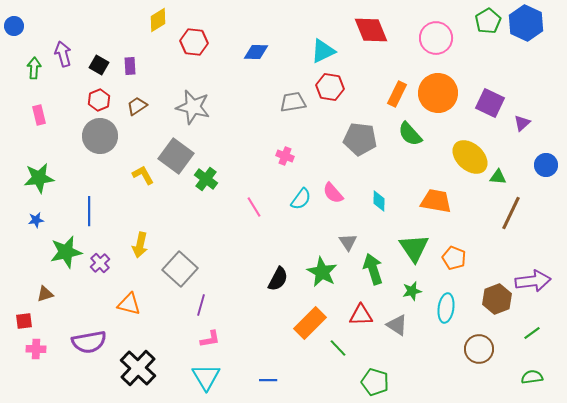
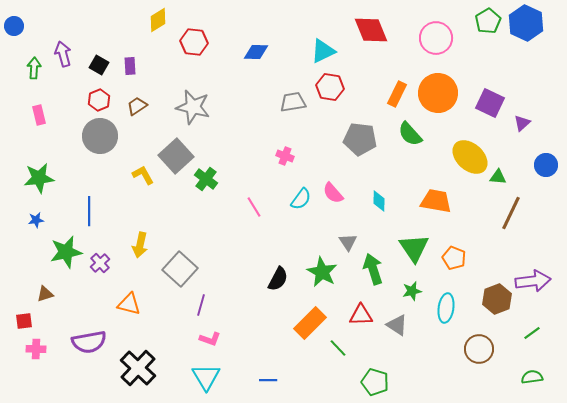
gray square at (176, 156): rotated 12 degrees clockwise
pink L-shape at (210, 339): rotated 30 degrees clockwise
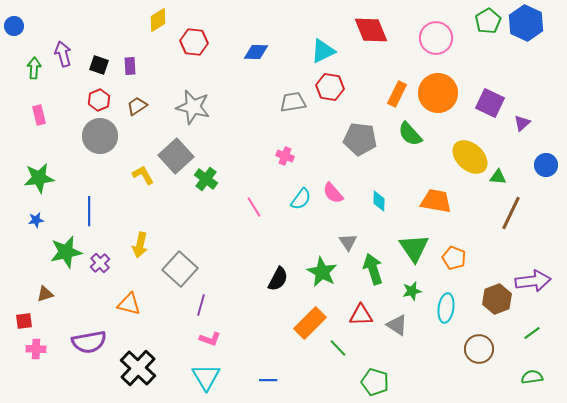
black square at (99, 65): rotated 12 degrees counterclockwise
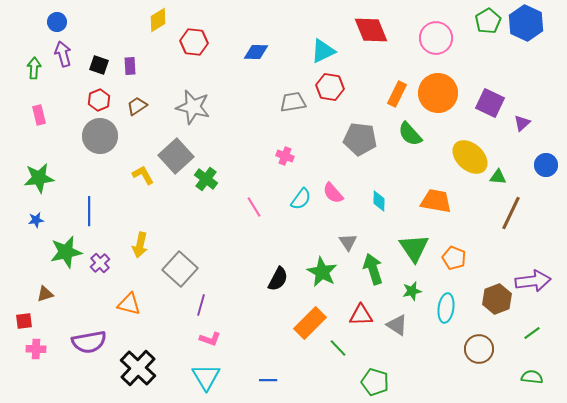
blue circle at (14, 26): moved 43 px right, 4 px up
green semicircle at (532, 377): rotated 15 degrees clockwise
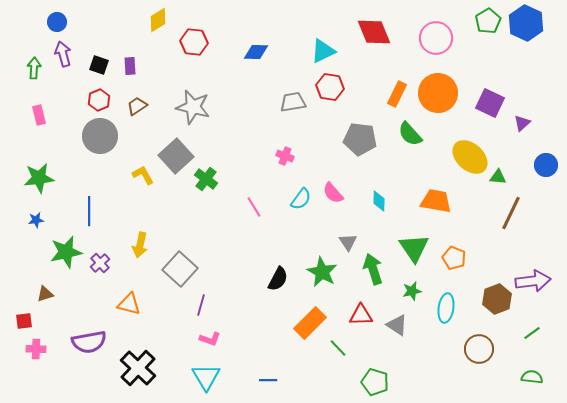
red diamond at (371, 30): moved 3 px right, 2 px down
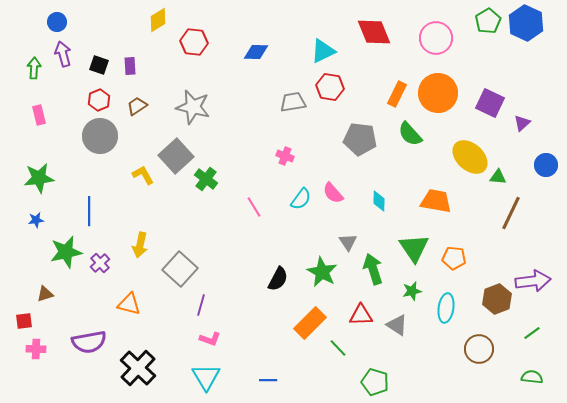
orange pentagon at (454, 258): rotated 15 degrees counterclockwise
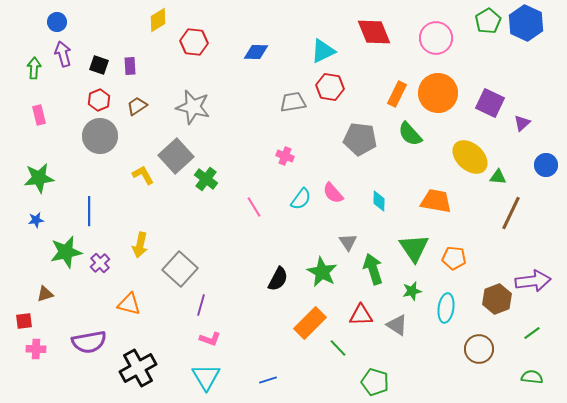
black cross at (138, 368): rotated 18 degrees clockwise
blue line at (268, 380): rotated 18 degrees counterclockwise
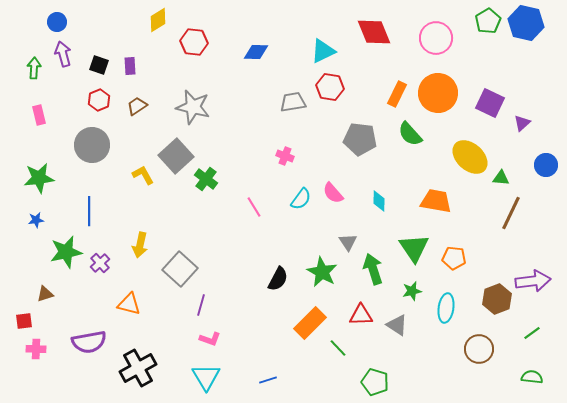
blue hexagon at (526, 23): rotated 12 degrees counterclockwise
gray circle at (100, 136): moved 8 px left, 9 px down
green triangle at (498, 177): moved 3 px right, 1 px down
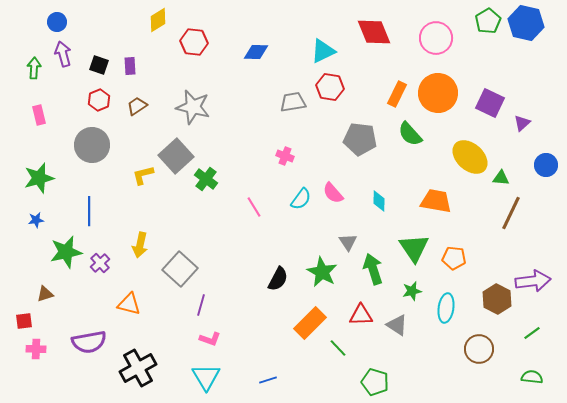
yellow L-shape at (143, 175): rotated 75 degrees counterclockwise
green star at (39, 178): rotated 8 degrees counterclockwise
brown hexagon at (497, 299): rotated 12 degrees counterclockwise
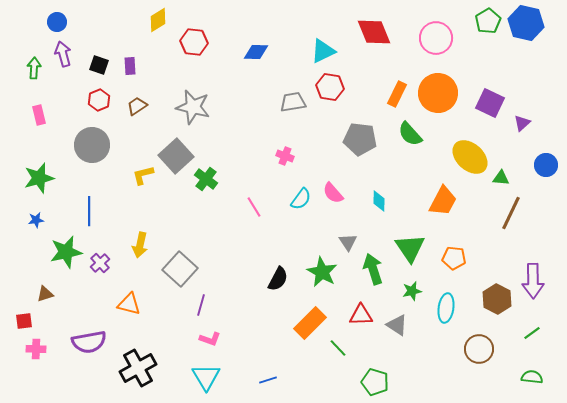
orange trapezoid at (436, 201): moved 7 px right; rotated 108 degrees clockwise
green triangle at (414, 248): moved 4 px left
purple arrow at (533, 281): rotated 96 degrees clockwise
